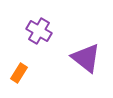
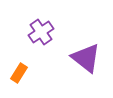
purple cross: moved 2 px right, 1 px down; rotated 25 degrees clockwise
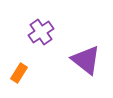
purple triangle: moved 2 px down
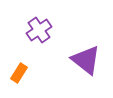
purple cross: moved 2 px left, 2 px up
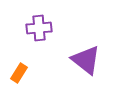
purple cross: moved 2 px up; rotated 30 degrees clockwise
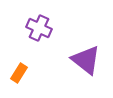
purple cross: rotated 30 degrees clockwise
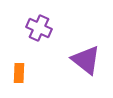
orange rectangle: rotated 30 degrees counterclockwise
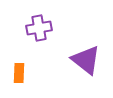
purple cross: rotated 35 degrees counterclockwise
